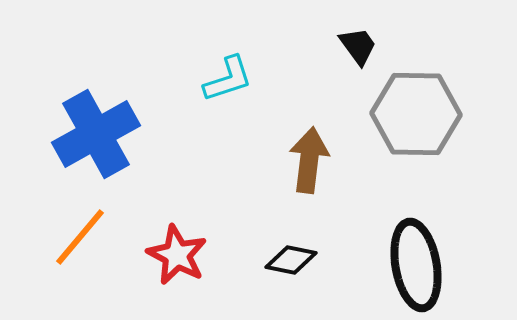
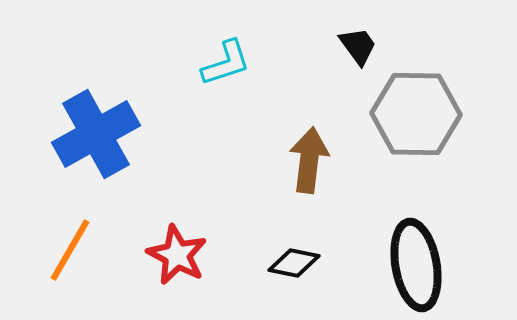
cyan L-shape: moved 2 px left, 16 px up
orange line: moved 10 px left, 13 px down; rotated 10 degrees counterclockwise
black diamond: moved 3 px right, 3 px down
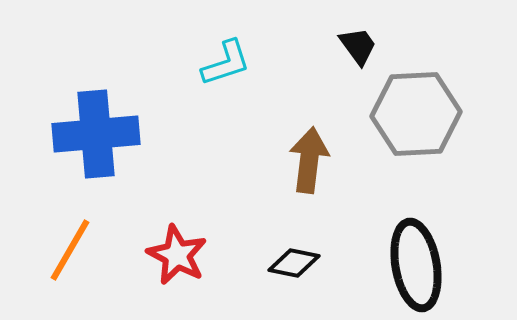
gray hexagon: rotated 4 degrees counterclockwise
blue cross: rotated 24 degrees clockwise
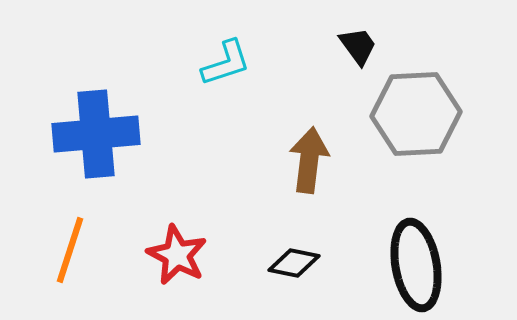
orange line: rotated 12 degrees counterclockwise
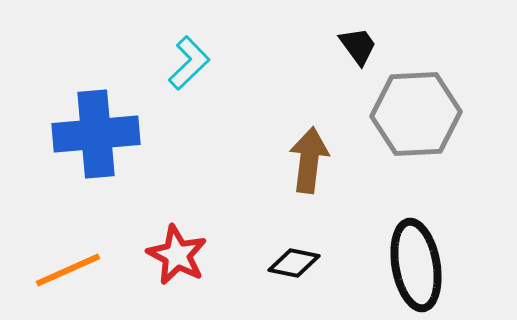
cyan L-shape: moved 37 px left; rotated 26 degrees counterclockwise
orange line: moved 2 px left, 20 px down; rotated 48 degrees clockwise
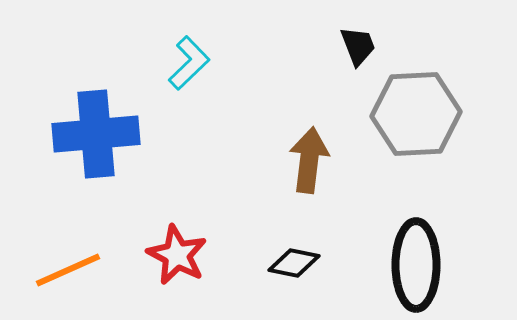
black trapezoid: rotated 15 degrees clockwise
black ellipse: rotated 10 degrees clockwise
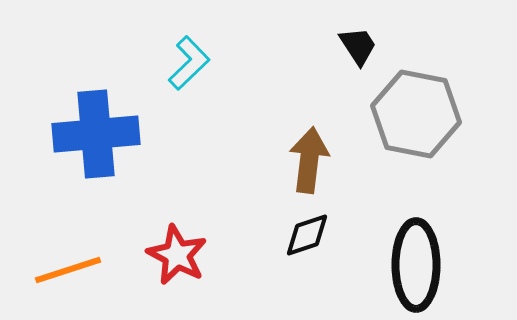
black trapezoid: rotated 12 degrees counterclockwise
gray hexagon: rotated 14 degrees clockwise
black diamond: moved 13 px right, 28 px up; rotated 30 degrees counterclockwise
orange line: rotated 6 degrees clockwise
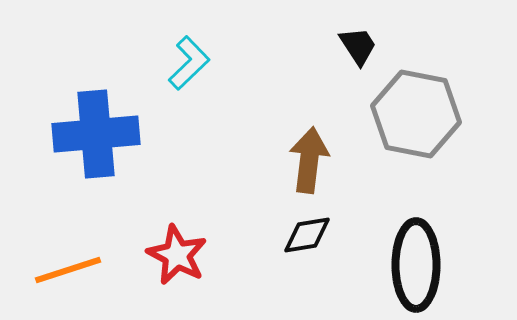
black diamond: rotated 9 degrees clockwise
